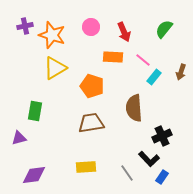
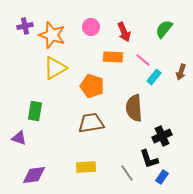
purple triangle: rotated 35 degrees clockwise
black L-shape: rotated 25 degrees clockwise
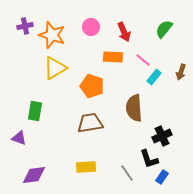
brown trapezoid: moved 1 px left
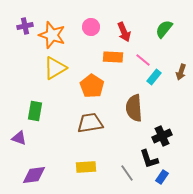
orange pentagon: rotated 15 degrees clockwise
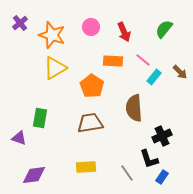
purple cross: moved 5 px left, 3 px up; rotated 28 degrees counterclockwise
orange rectangle: moved 4 px down
brown arrow: moved 1 px left; rotated 63 degrees counterclockwise
green rectangle: moved 5 px right, 7 px down
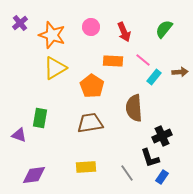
brown arrow: rotated 49 degrees counterclockwise
purple triangle: moved 3 px up
black L-shape: moved 1 px right, 1 px up
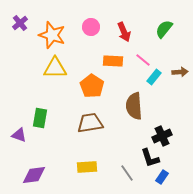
yellow triangle: rotated 30 degrees clockwise
brown semicircle: moved 2 px up
yellow rectangle: moved 1 px right
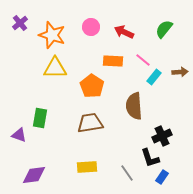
red arrow: rotated 138 degrees clockwise
